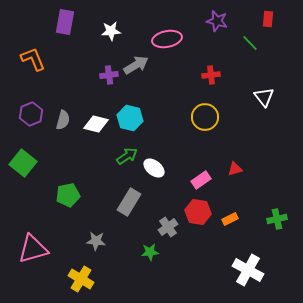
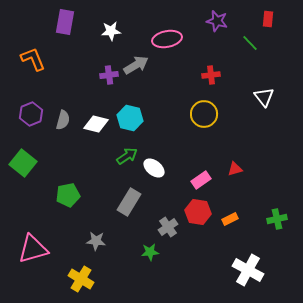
yellow circle: moved 1 px left, 3 px up
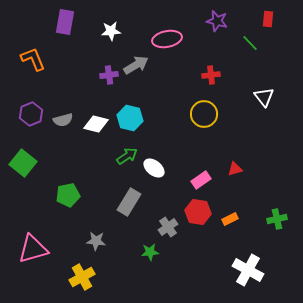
gray semicircle: rotated 60 degrees clockwise
yellow cross: moved 1 px right, 2 px up; rotated 30 degrees clockwise
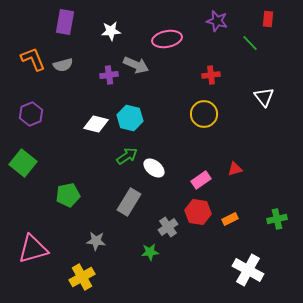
gray arrow: rotated 55 degrees clockwise
gray semicircle: moved 55 px up
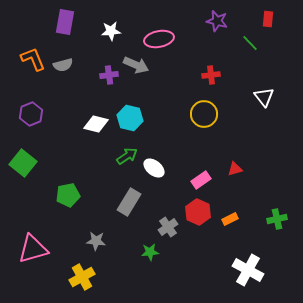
pink ellipse: moved 8 px left
red hexagon: rotated 15 degrees clockwise
